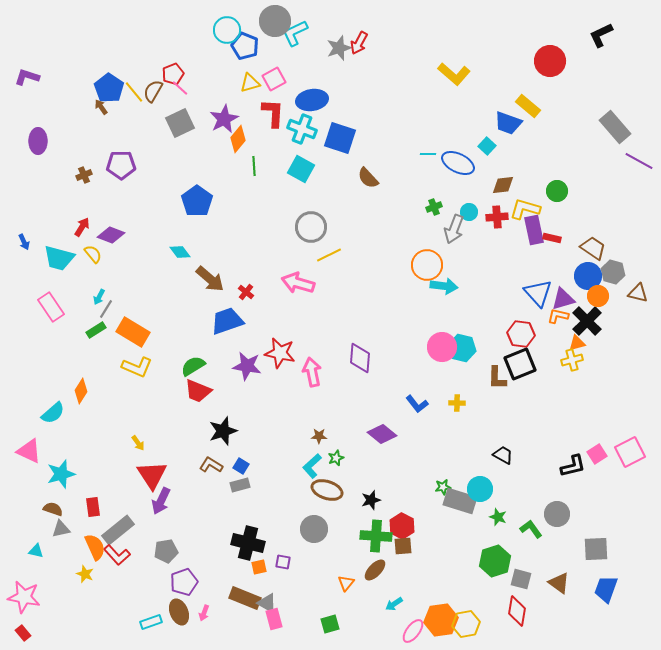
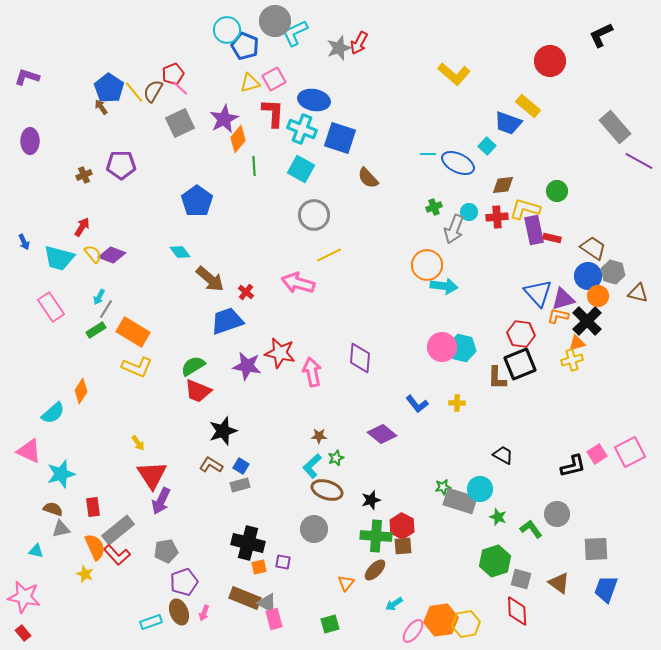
blue ellipse at (312, 100): moved 2 px right; rotated 20 degrees clockwise
purple ellipse at (38, 141): moved 8 px left
gray circle at (311, 227): moved 3 px right, 12 px up
purple diamond at (111, 235): moved 1 px right, 20 px down
red diamond at (517, 611): rotated 12 degrees counterclockwise
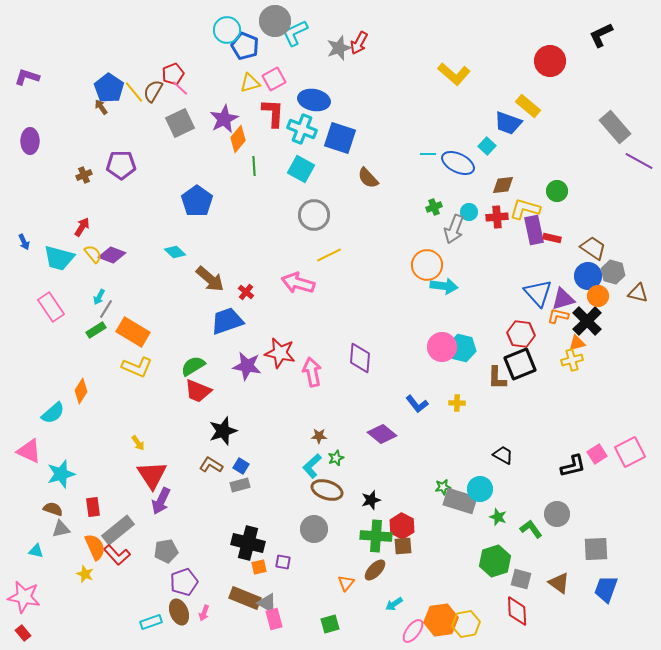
cyan diamond at (180, 252): moved 5 px left; rotated 10 degrees counterclockwise
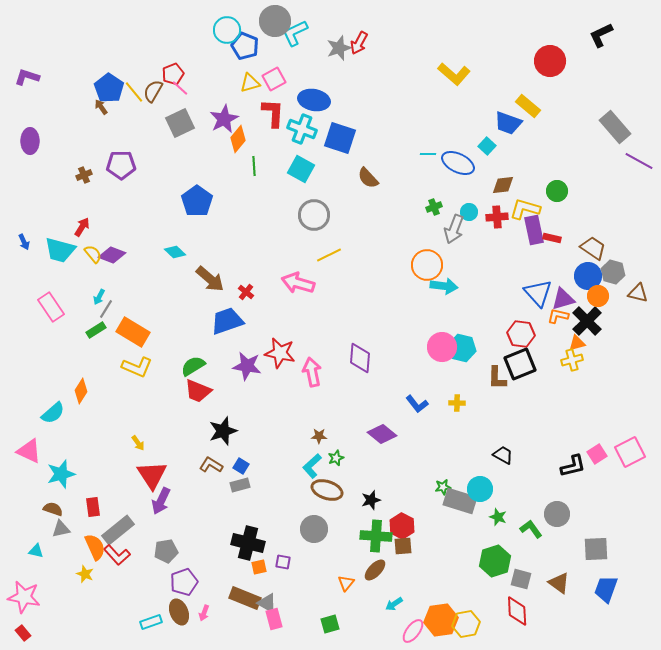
cyan trapezoid at (59, 258): moved 1 px right, 8 px up
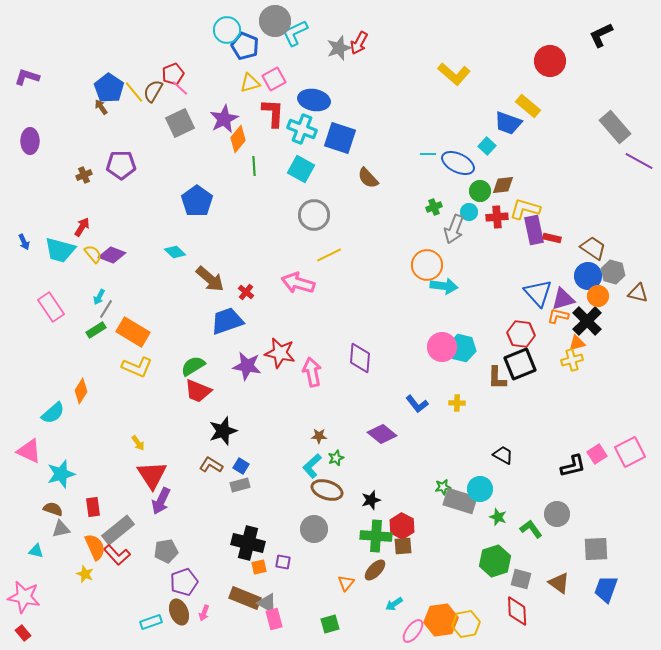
green circle at (557, 191): moved 77 px left
